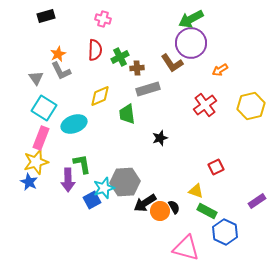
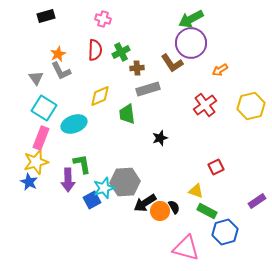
green cross: moved 1 px right, 5 px up
blue hexagon: rotated 20 degrees clockwise
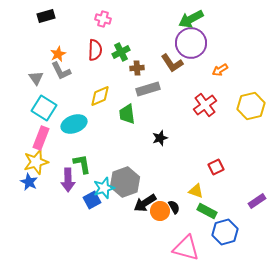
gray hexagon: rotated 16 degrees counterclockwise
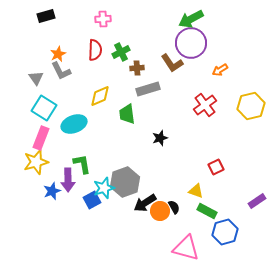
pink cross: rotated 21 degrees counterclockwise
blue star: moved 23 px right, 9 px down; rotated 24 degrees clockwise
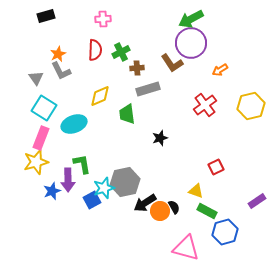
gray hexagon: rotated 8 degrees clockwise
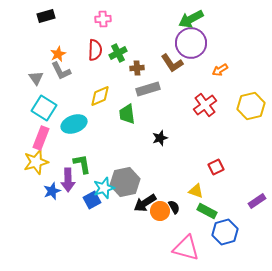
green cross: moved 3 px left, 1 px down
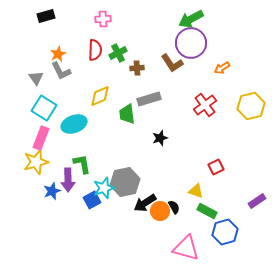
orange arrow: moved 2 px right, 2 px up
gray rectangle: moved 1 px right, 10 px down
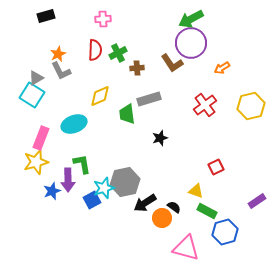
gray triangle: rotated 35 degrees clockwise
cyan square: moved 12 px left, 13 px up
black semicircle: rotated 24 degrees counterclockwise
orange circle: moved 2 px right, 7 px down
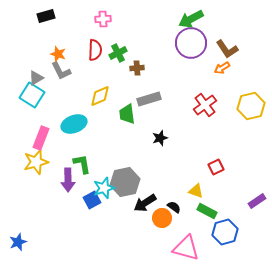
orange star: rotated 28 degrees counterclockwise
brown L-shape: moved 55 px right, 14 px up
blue star: moved 34 px left, 51 px down
